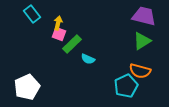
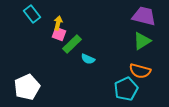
cyan pentagon: moved 3 px down
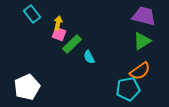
cyan semicircle: moved 1 px right, 2 px up; rotated 40 degrees clockwise
orange semicircle: rotated 50 degrees counterclockwise
cyan pentagon: moved 2 px right; rotated 15 degrees clockwise
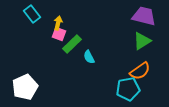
white pentagon: moved 2 px left
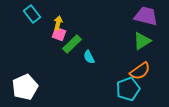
purple trapezoid: moved 2 px right
cyan pentagon: rotated 10 degrees counterclockwise
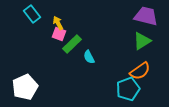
yellow arrow: rotated 40 degrees counterclockwise
